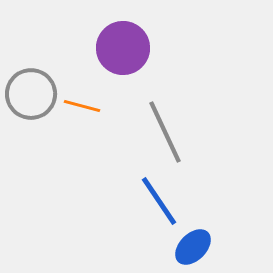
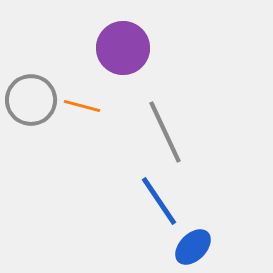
gray circle: moved 6 px down
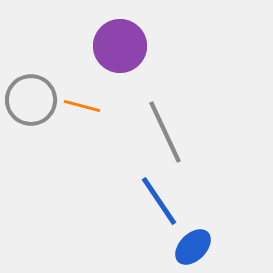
purple circle: moved 3 px left, 2 px up
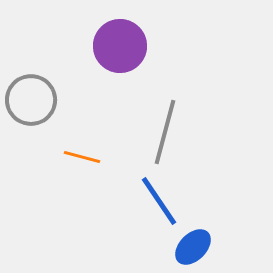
orange line: moved 51 px down
gray line: rotated 40 degrees clockwise
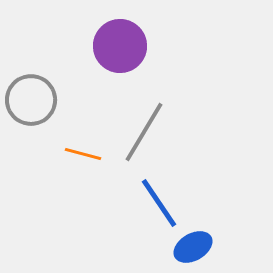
gray line: moved 21 px left; rotated 16 degrees clockwise
orange line: moved 1 px right, 3 px up
blue line: moved 2 px down
blue ellipse: rotated 15 degrees clockwise
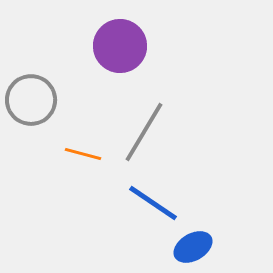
blue line: moved 6 px left; rotated 22 degrees counterclockwise
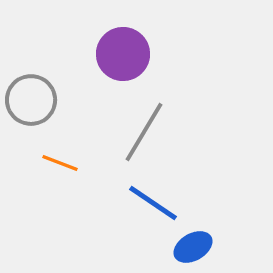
purple circle: moved 3 px right, 8 px down
orange line: moved 23 px left, 9 px down; rotated 6 degrees clockwise
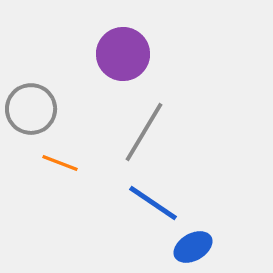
gray circle: moved 9 px down
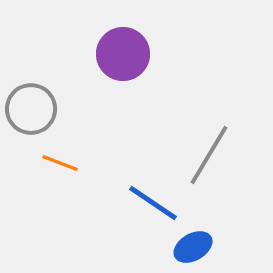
gray line: moved 65 px right, 23 px down
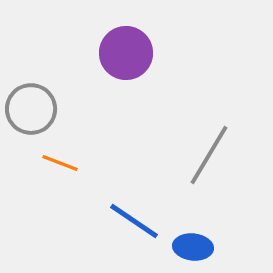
purple circle: moved 3 px right, 1 px up
blue line: moved 19 px left, 18 px down
blue ellipse: rotated 36 degrees clockwise
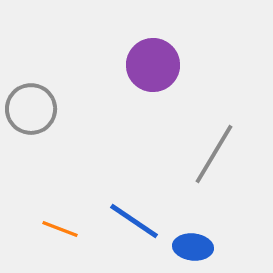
purple circle: moved 27 px right, 12 px down
gray line: moved 5 px right, 1 px up
orange line: moved 66 px down
